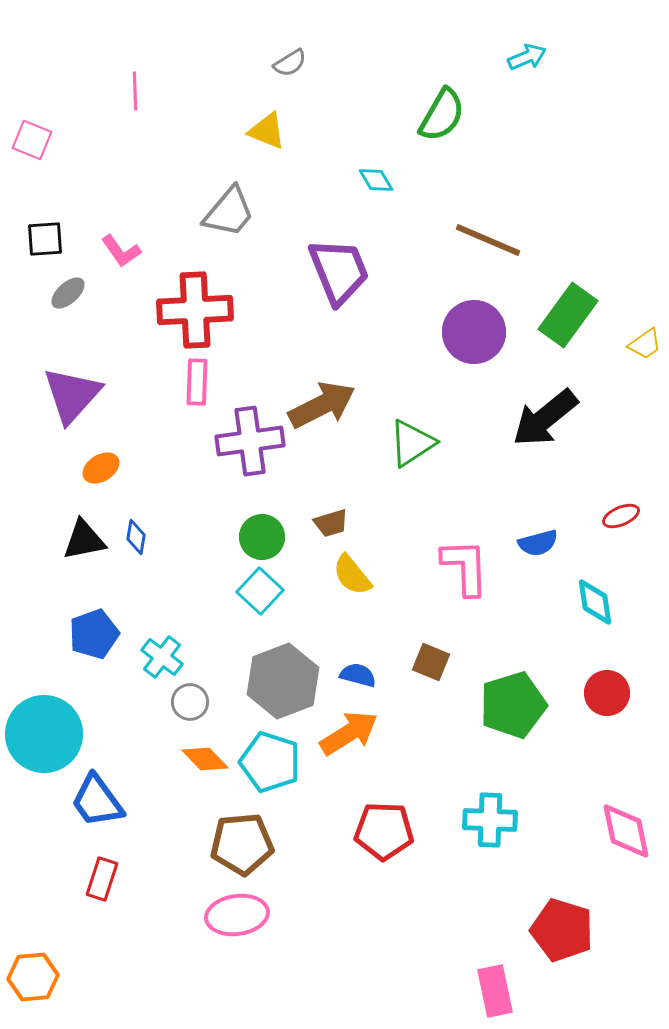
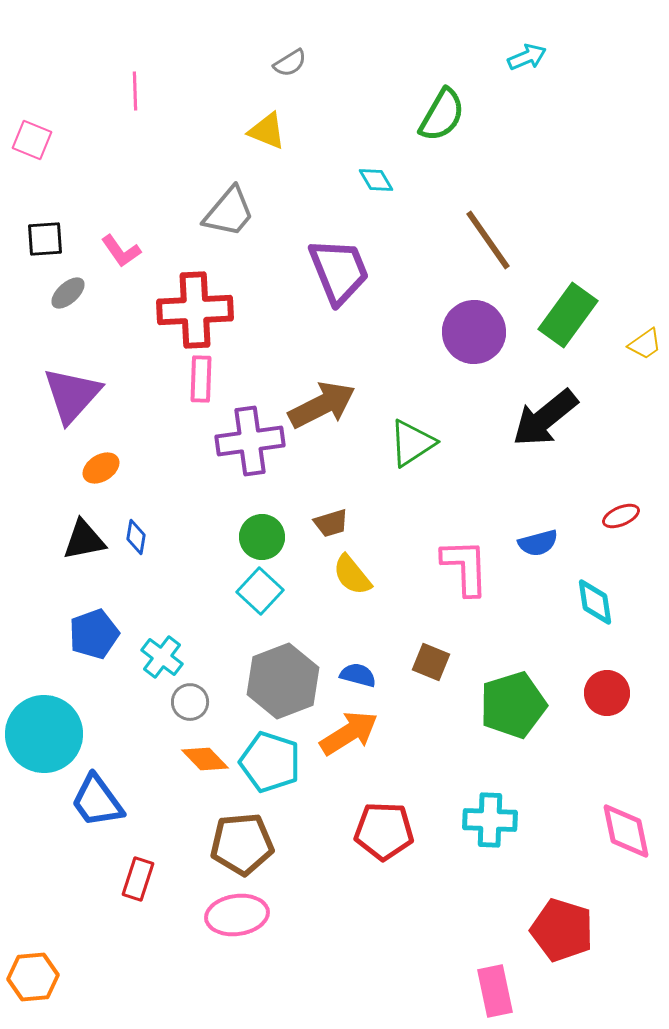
brown line at (488, 240): rotated 32 degrees clockwise
pink rectangle at (197, 382): moved 4 px right, 3 px up
red rectangle at (102, 879): moved 36 px right
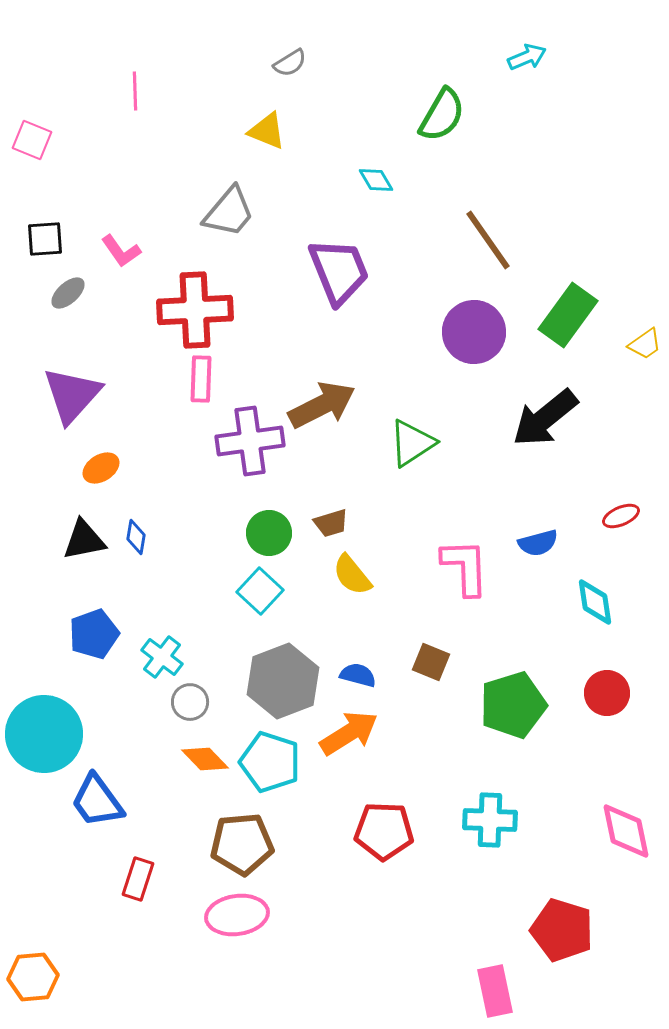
green circle at (262, 537): moved 7 px right, 4 px up
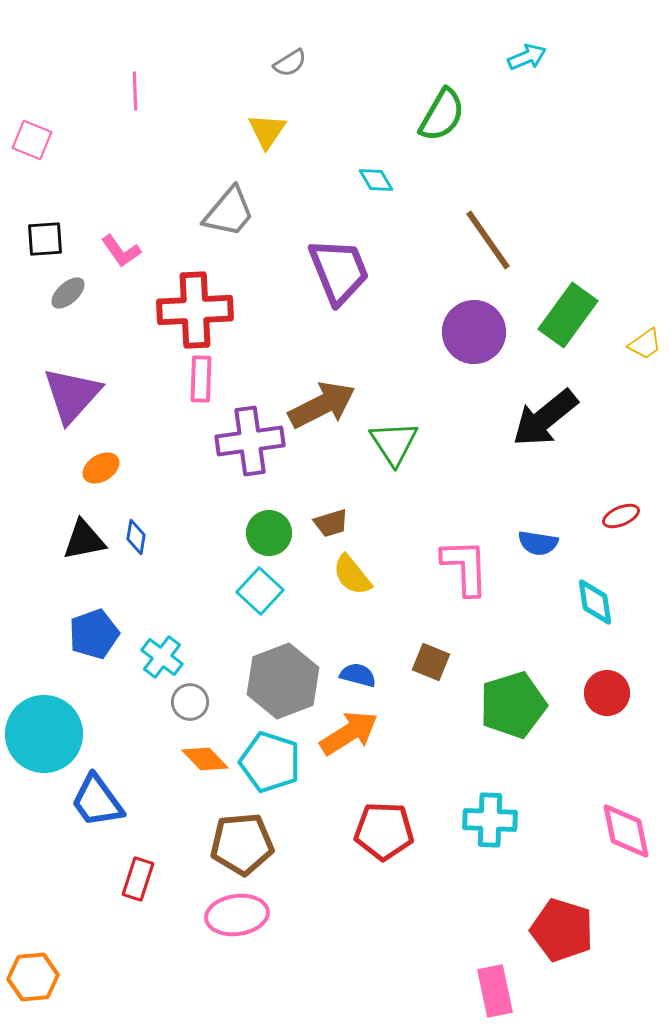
yellow triangle at (267, 131): rotated 42 degrees clockwise
green triangle at (412, 443): moved 18 px left; rotated 30 degrees counterclockwise
blue semicircle at (538, 543): rotated 24 degrees clockwise
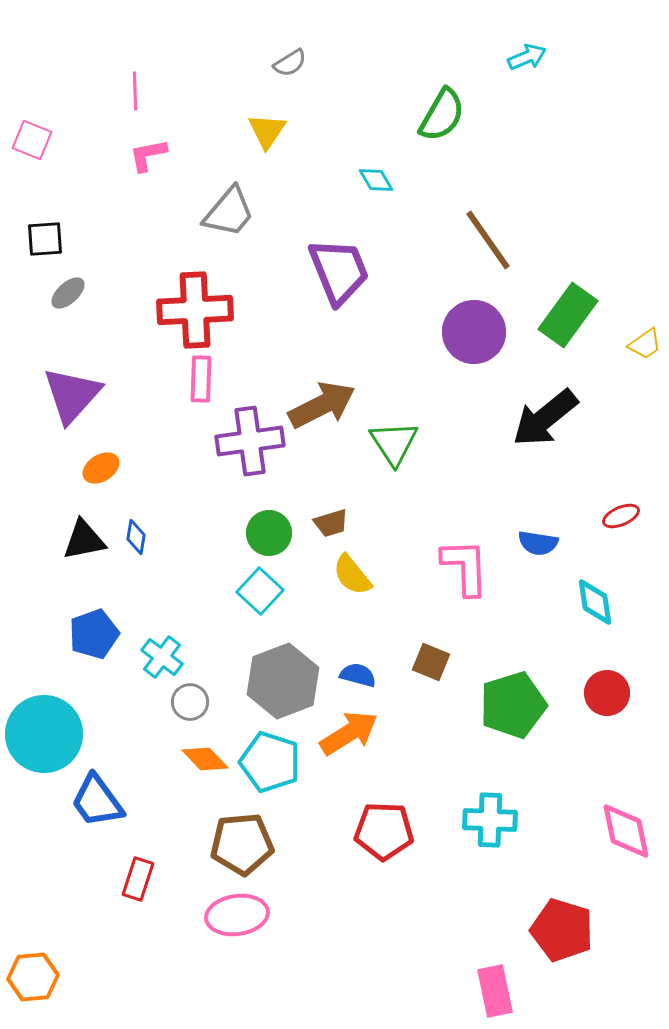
pink L-shape at (121, 251): moved 27 px right, 96 px up; rotated 114 degrees clockwise
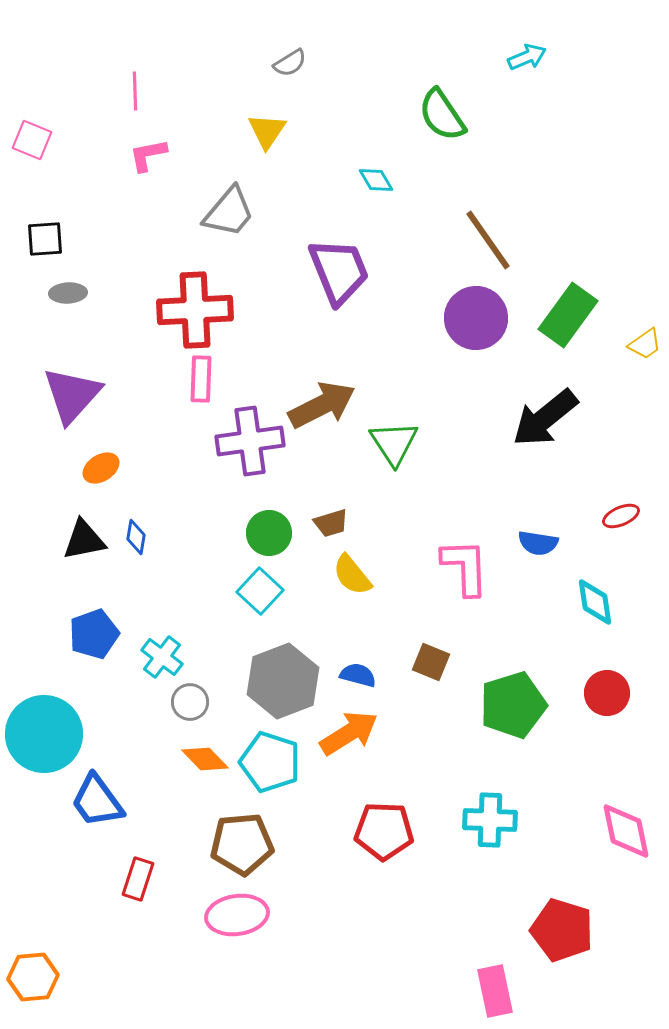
green semicircle at (442, 115): rotated 116 degrees clockwise
gray ellipse at (68, 293): rotated 39 degrees clockwise
purple circle at (474, 332): moved 2 px right, 14 px up
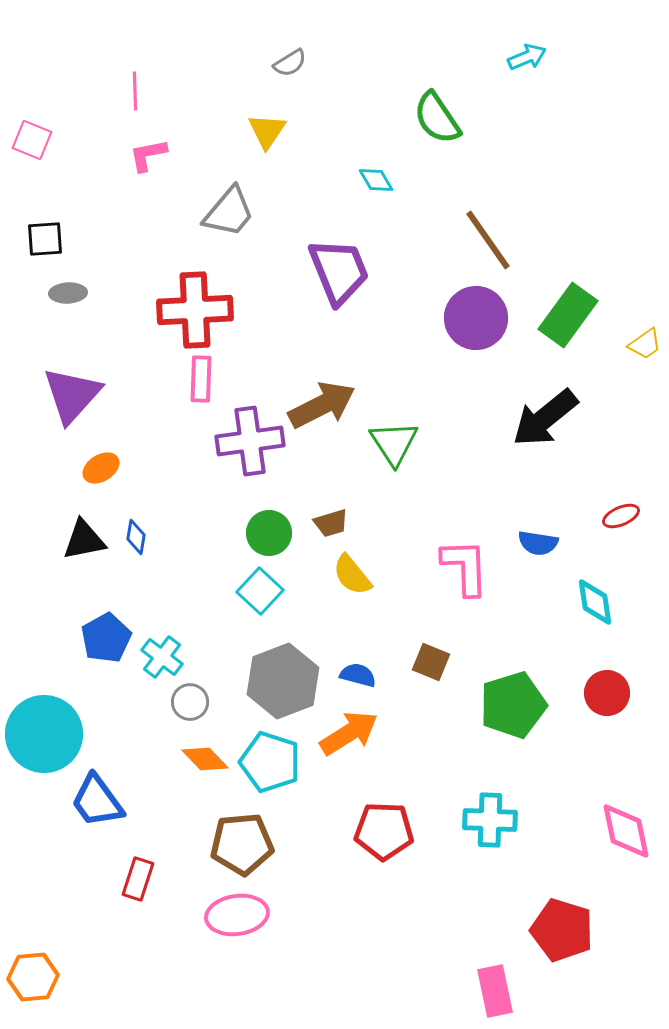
green semicircle at (442, 115): moved 5 px left, 3 px down
blue pentagon at (94, 634): moved 12 px right, 4 px down; rotated 9 degrees counterclockwise
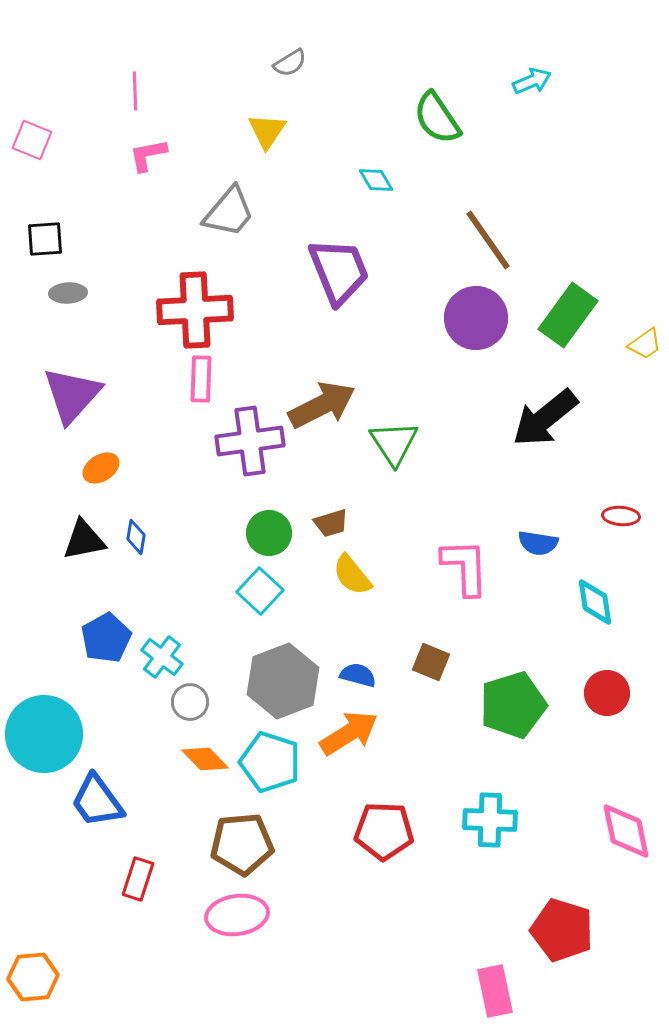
cyan arrow at (527, 57): moved 5 px right, 24 px down
red ellipse at (621, 516): rotated 27 degrees clockwise
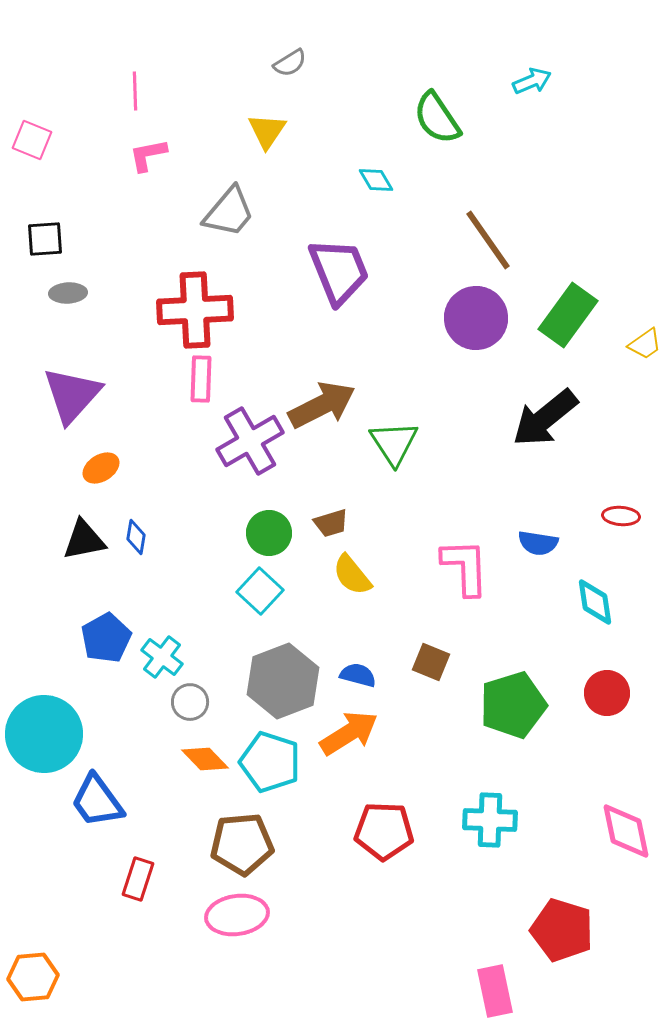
purple cross at (250, 441): rotated 22 degrees counterclockwise
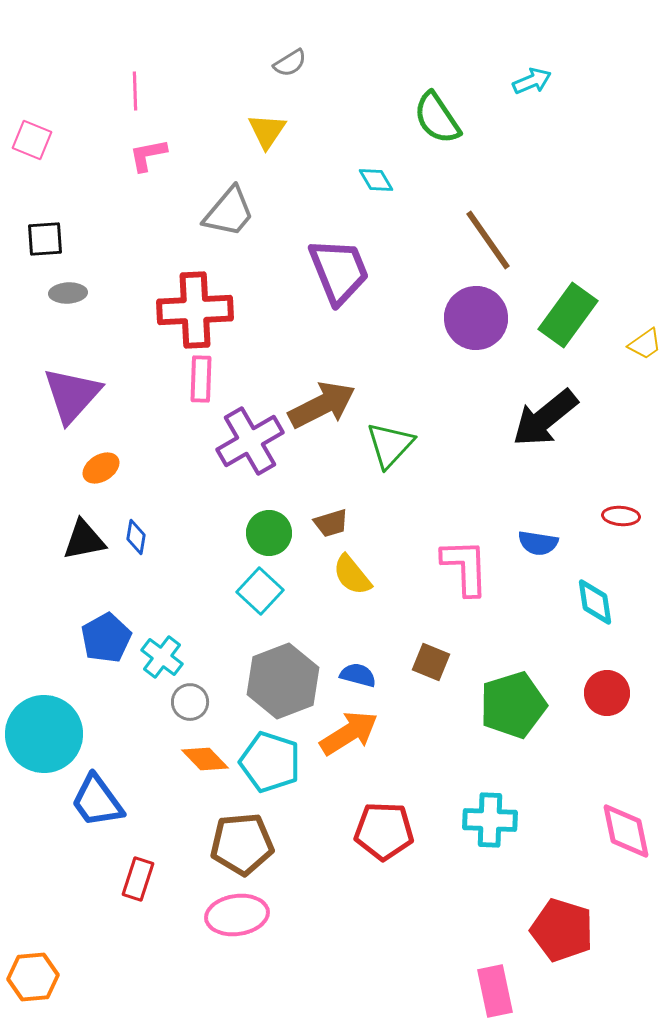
green triangle at (394, 443): moved 4 px left, 2 px down; rotated 16 degrees clockwise
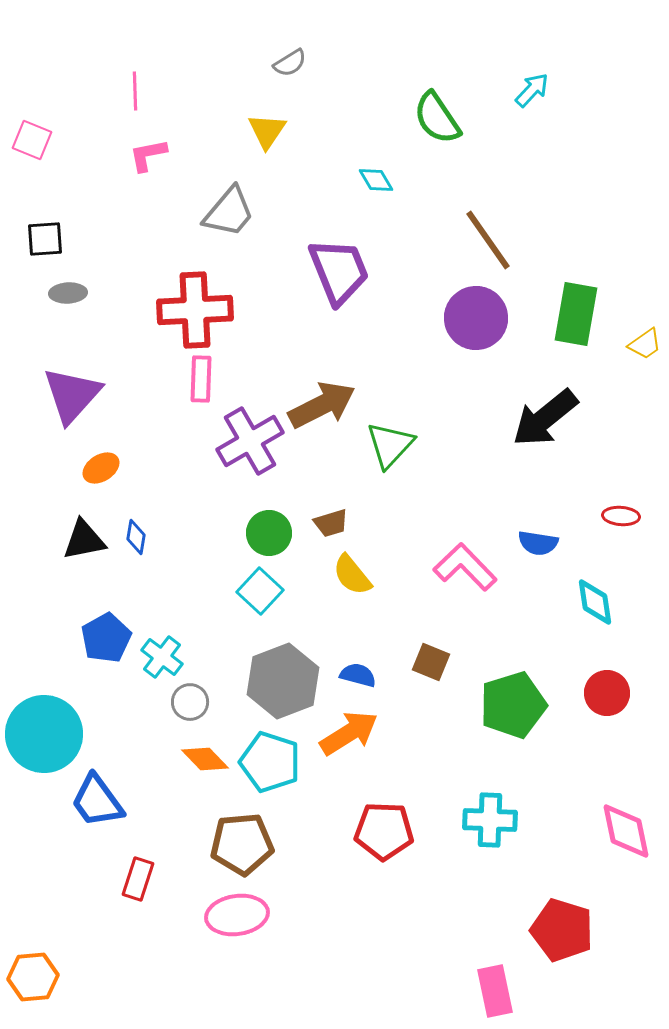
cyan arrow at (532, 81): moved 9 px down; rotated 24 degrees counterclockwise
green rectangle at (568, 315): moved 8 px right, 1 px up; rotated 26 degrees counterclockwise
pink L-shape at (465, 567): rotated 42 degrees counterclockwise
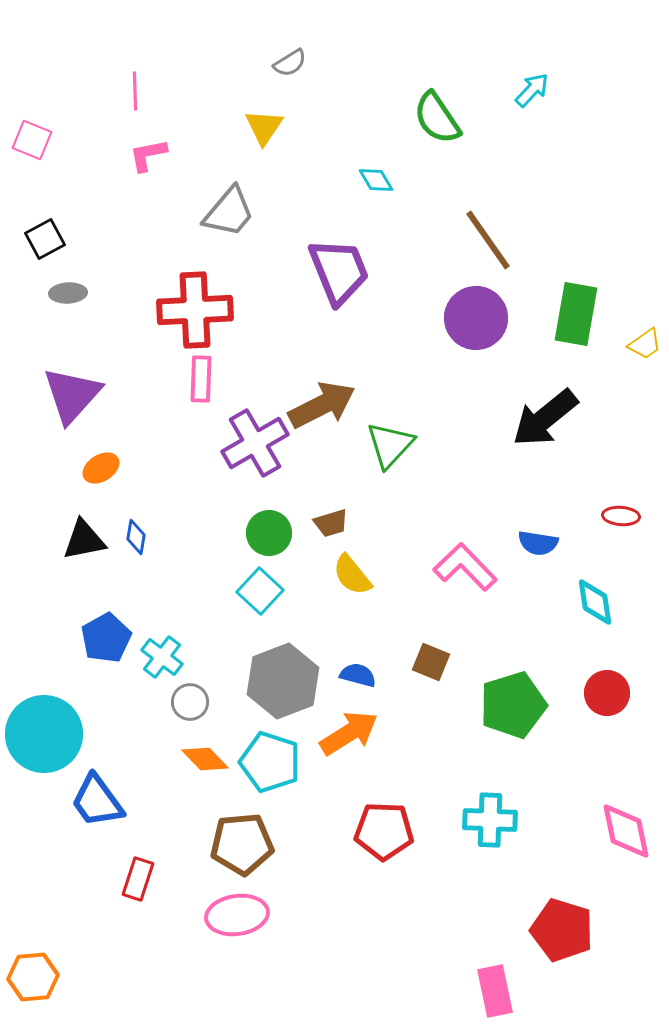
yellow triangle at (267, 131): moved 3 px left, 4 px up
black square at (45, 239): rotated 24 degrees counterclockwise
purple cross at (250, 441): moved 5 px right, 2 px down
